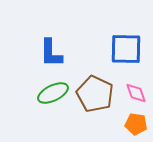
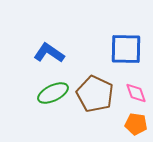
blue L-shape: moved 2 px left; rotated 124 degrees clockwise
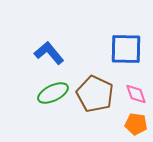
blue L-shape: rotated 16 degrees clockwise
pink diamond: moved 1 px down
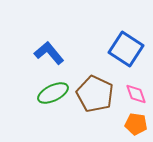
blue square: rotated 32 degrees clockwise
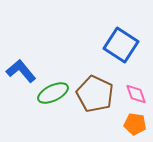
blue square: moved 5 px left, 4 px up
blue L-shape: moved 28 px left, 18 px down
orange pentagon: moved 1 px left
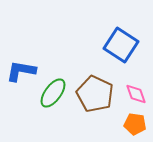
blue L-shape: rotated 40 degrees counterclockwise
green ellipse: rotated 28 degrees counterclockwise
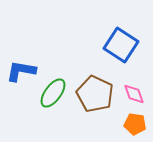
pink diamond: moved 2 px left
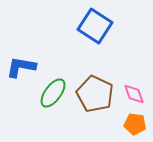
blue square: moved 26 px left, 19 px up
blue L-shape: moved 4 px up
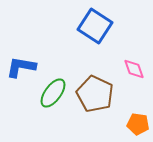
pink diamond: moved 25 px up
orange pentagon: moved 3 px right
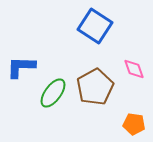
blue L-shape: rotated 8 degrees counterclockwise
brown pentagon: moved 7 px up; rotated 18 degrees clockwise
orange pentagon: moved 4 px left
